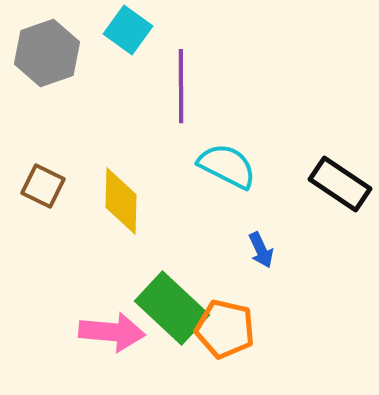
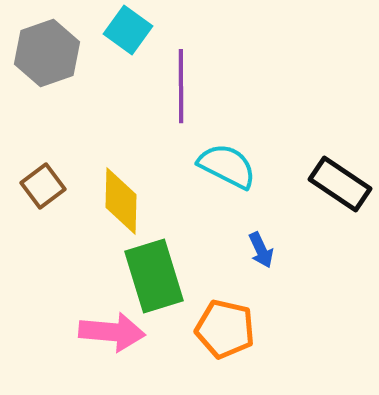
brown square: rotated 27 degrees clockwise
green rectangle: moved 18 px left, 32 px up; rotated 30 degrees clockwise
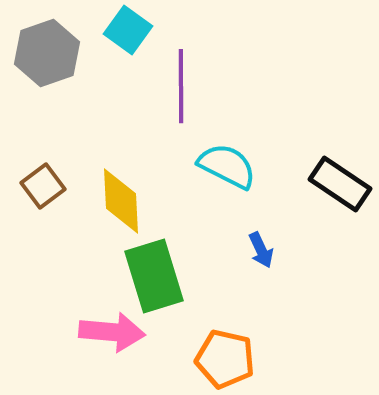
yellow diamond: rotated 4 degrees counterclockwise
orange pentagon: moved 30 px down
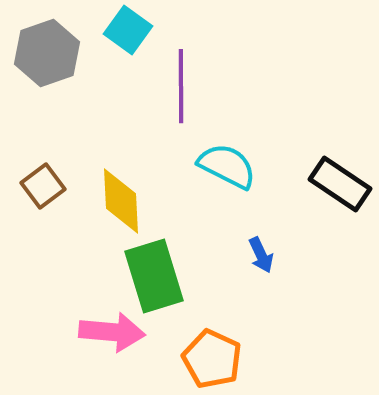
blue arrow: moved 5 px down
orange pentagon: moved 13 px left; rotated 12 degrees clockwise
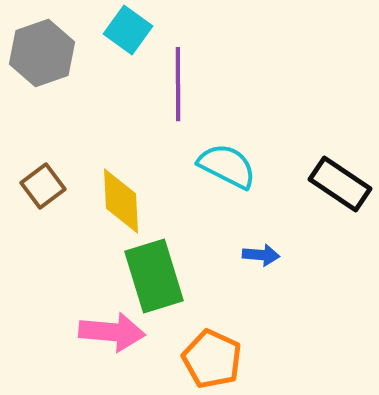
gray hexagon: moved 5 px left
purple line: moved 3 px left, 2 px up
blue arrow: rotated 60 degrees counterclockwise
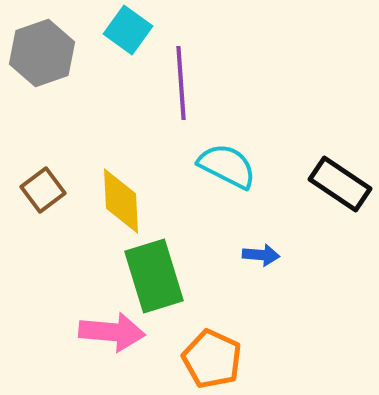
purple line: moved 3 px right, 1 px up; rotated 4 degrees counterclockwise
brown square: moved 4 px down
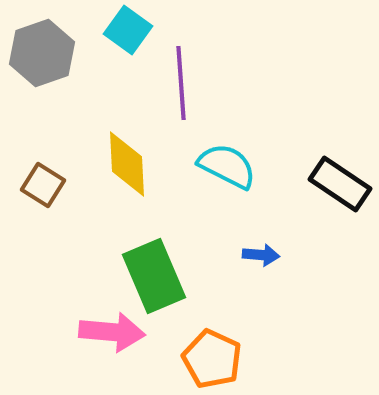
brown square: moved 5 px up; rotated 21 degrees counterclockwise
yellow diamond: moved 6 px right, 37 px up
green rectangle: rotated 6 degrees counterclockwise
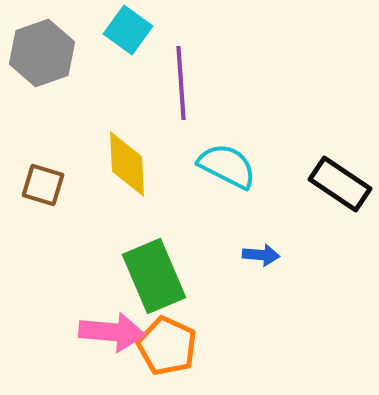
brown square: rotated 15 degrees counterclockwise
orange pentagon: moved 45 px left, 13 px up
